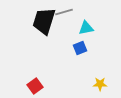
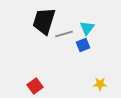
gray line: moved 22 px down
cyan triangle: moved 1 px right; rotated 42 degrees counterclockwise
blue square: moved 3 px right, 3 px up
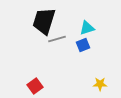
cyan triangle: rotated 35 degrees clockwise
gray line: moved 7 px left, 5 px down
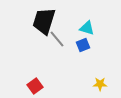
cyan triangle: rotated 35 degrees clockwise
gray line: rotated 66 degrees clockwise
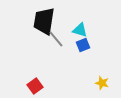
black trapezoid: rotated 8 degrees counterclockwise
cyan triangle: moved 7 px left, 2 px down
gray line: moved 1 px left
yellow star: moved 2 px right, 1 px up; rotated 16 degrees clockwise
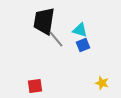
red square: rotated 28 degrees clockwise
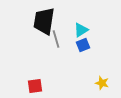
cyan triangle: moved 1 px right; rotated 49 degrees counterclockwise
gray line: rotated 24 degrees clockwise
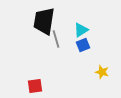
yellow star: moved 11 px up
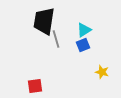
cyan triangle: moved 3 px right
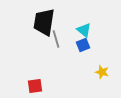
black trapezoid: moved 1 px down
cyan triangle: rotated 49 degrees counterclockwise
